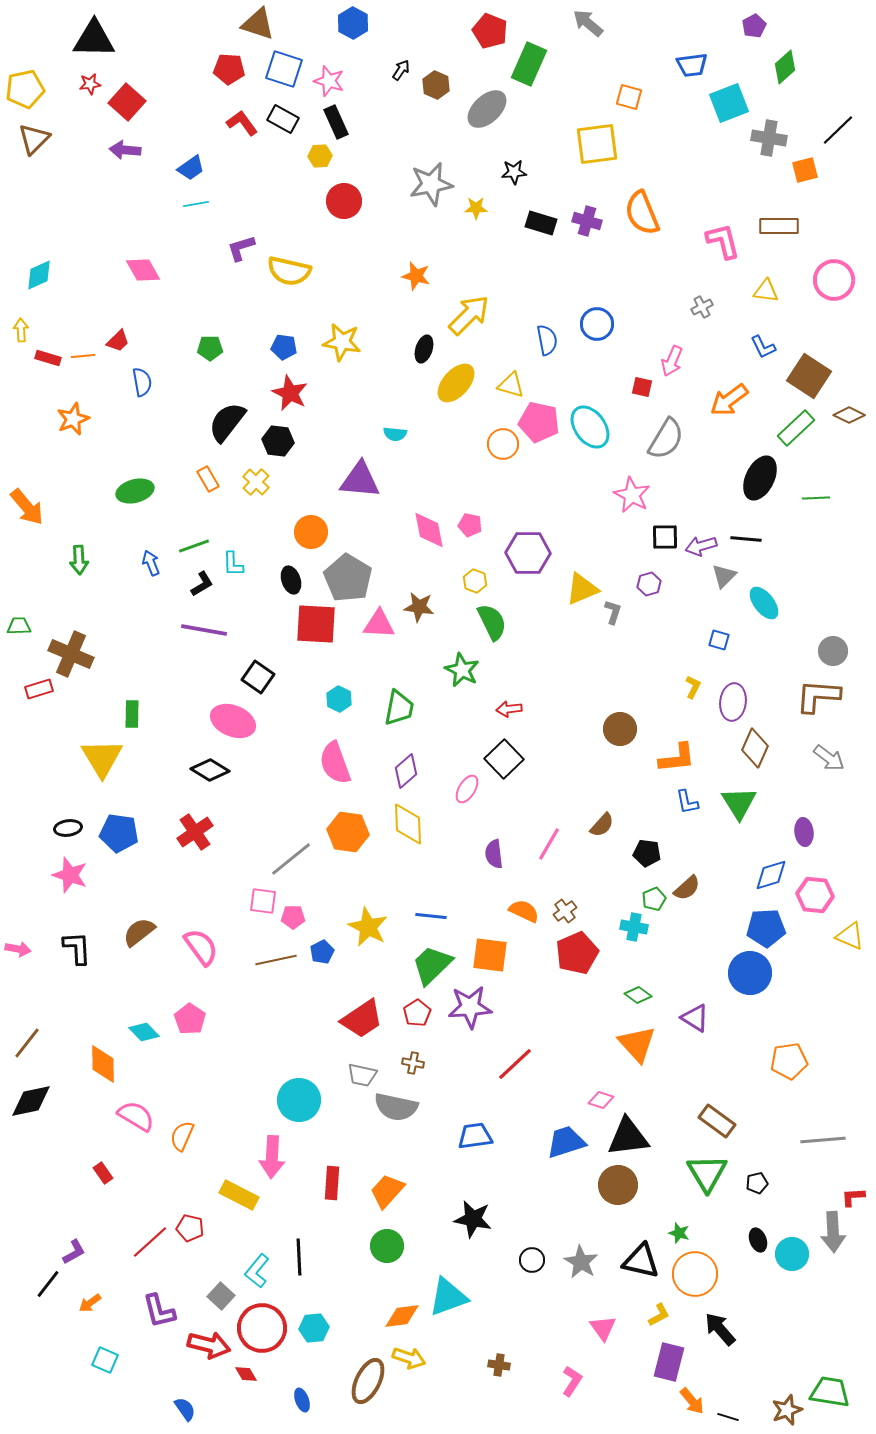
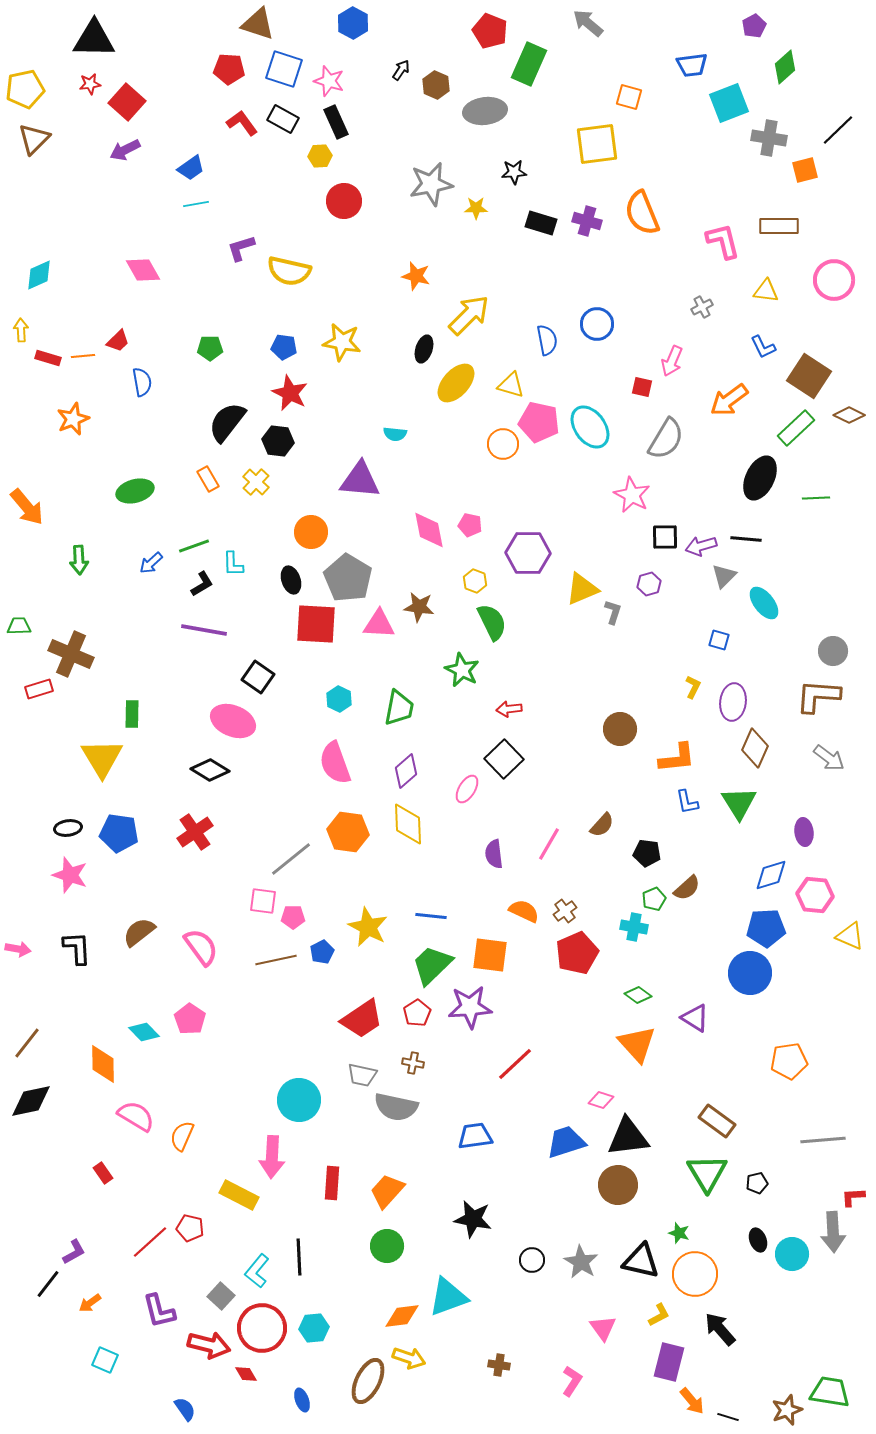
gray ellipse at (487, 109): moved 2 px left, 2 px down; rotated 36 degrees clockwise
purple arrow at (125, 150): rotated 32 degrees counterclockwise
blue arrow at (151, 563): rotated 110 degrees counterclockwise
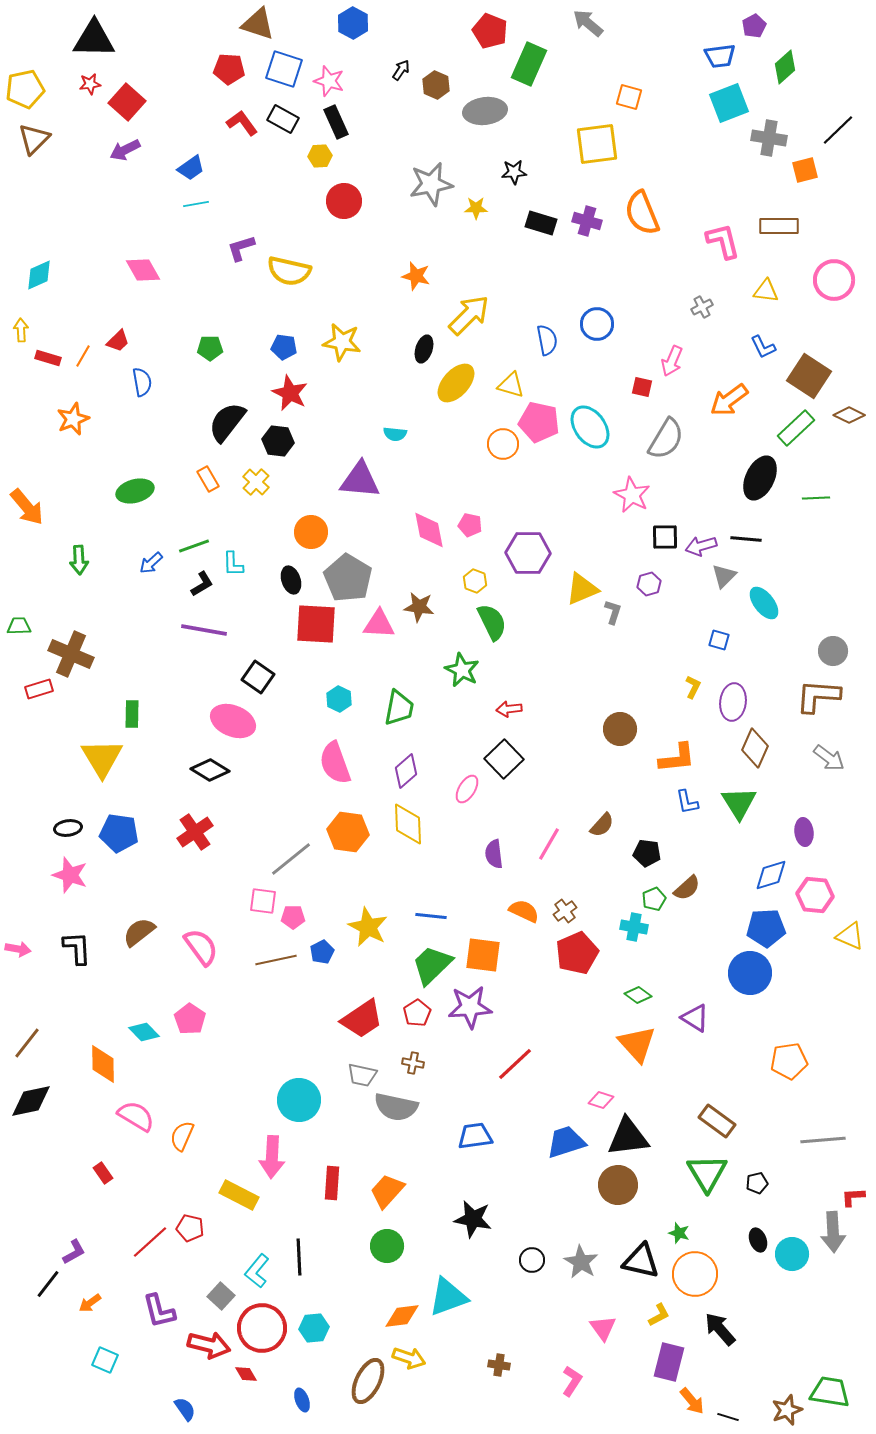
blue trapezoid at (692, 65): moved 28 px right, 9 px up
orange line at (83, 356): rotated 55 degrees counterclockwise
orange square at (490, 955): moved 7 px left
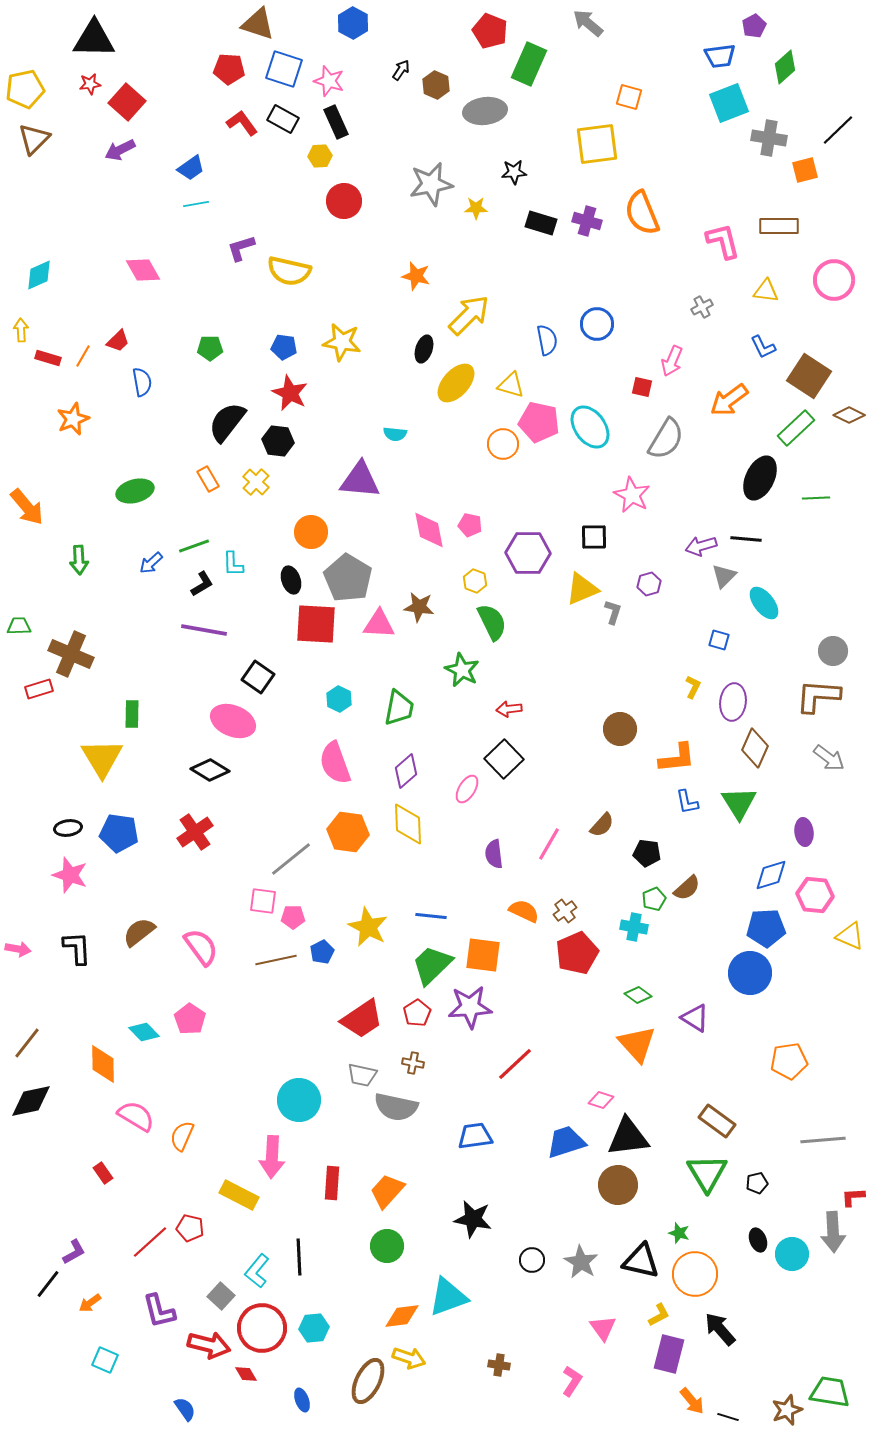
purple arrow at (125, 150): moved 5 px left
black square at (665, 537): moved 71 px left
purple rectangle at (669, 1362): moved 8 px up
